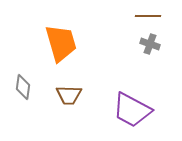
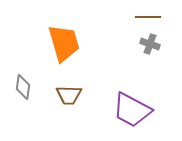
brown line: moved 1 px down
orange trapezoid: moved 3 px right
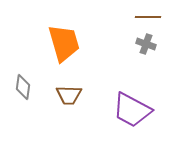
gray cross: moved 4 px left
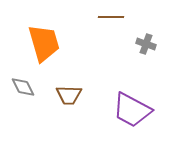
brown line: moved 37 px left
orange trapezoid: moved 20 px left
gray diamond: rotated 35 degrees counterclockwise
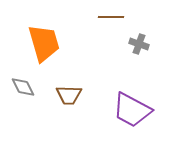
gray cross: moved 7 px left
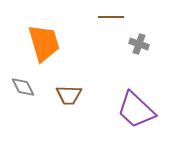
purple trapezoid: moved 4 px right; rotated 15 degrees clockwise
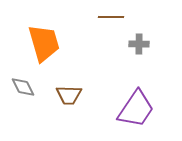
gray cross: rotated 18 degrees counterclockwise
purple trapezoid: moved 1 px up; rotated 99 degrees counterclockwise
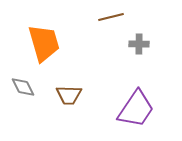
brown line: rotated 15 degrees counterclockwise
